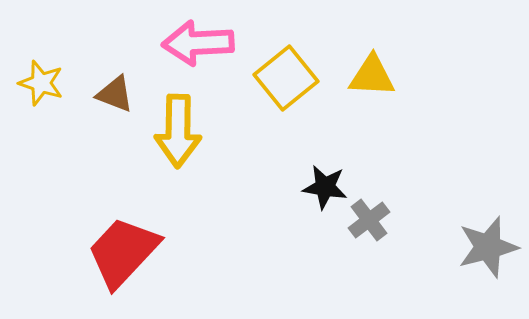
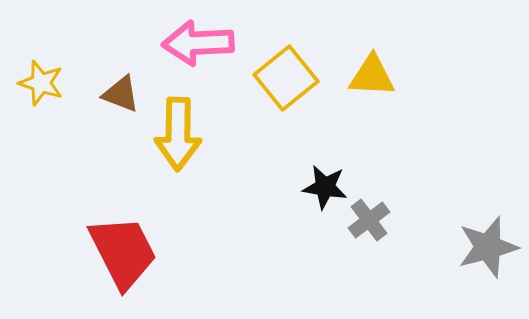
brown triangle: moved 6 px right
yellow arrow: moved 3 px down
red trapezoid: rotated 110 degrees clockwise
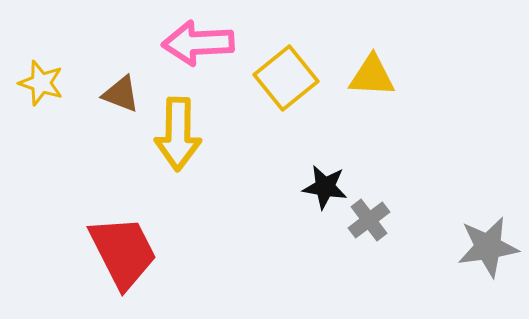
gray star: rotated 6 degrees clockwise
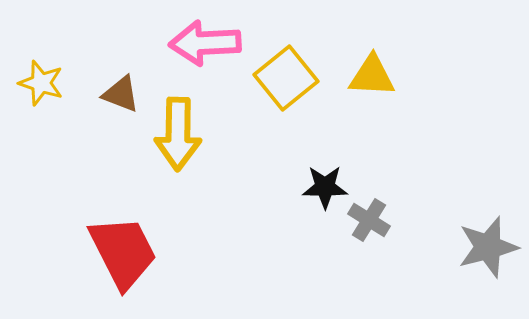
pink arrow: moved 7 px right
black star: rotated 9 degrees counterclockwise
gray cross: rotated 21 degrees counterclockwise
gray star: rotated 6 degrees counterclockwise
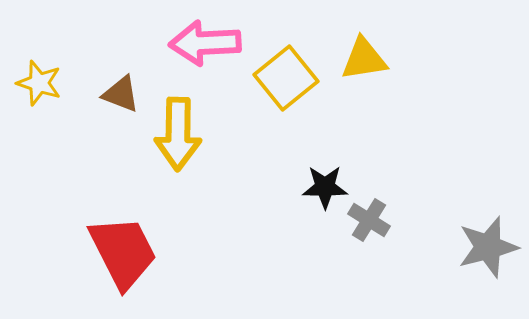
yellow triangle: moved 8 px left, 17 px up; rotated 12 degrees counterclockwise
yellow star: moved 2 px left
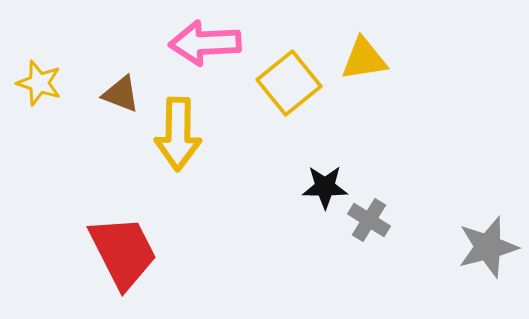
yellow square: moved 3 px right, 5 px down
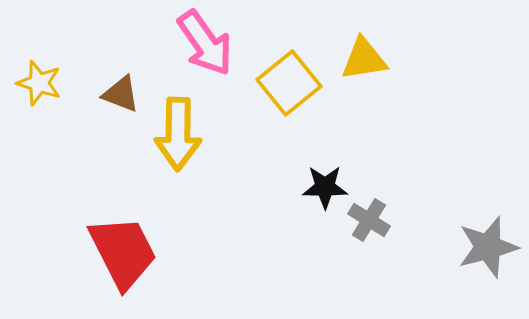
pink arrow: rotated 122 degrees counterclockwise
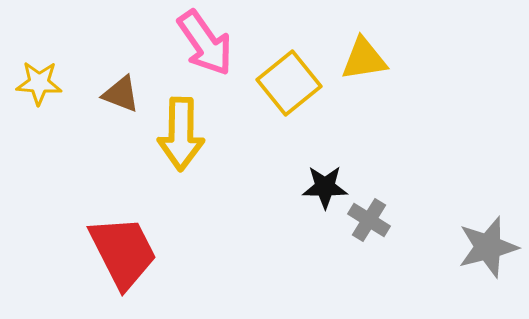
yellow star: rotated 15 degrees counterclockwise
yellow arrow: moved 3 px right
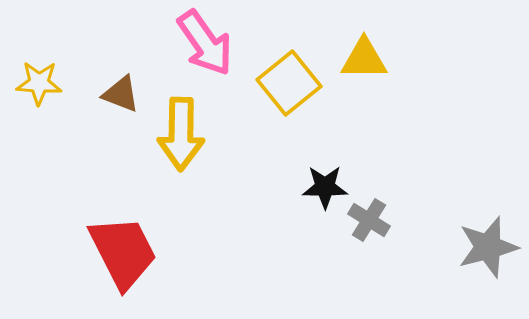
yellow triangle: rotated 9 degrees clockwise
